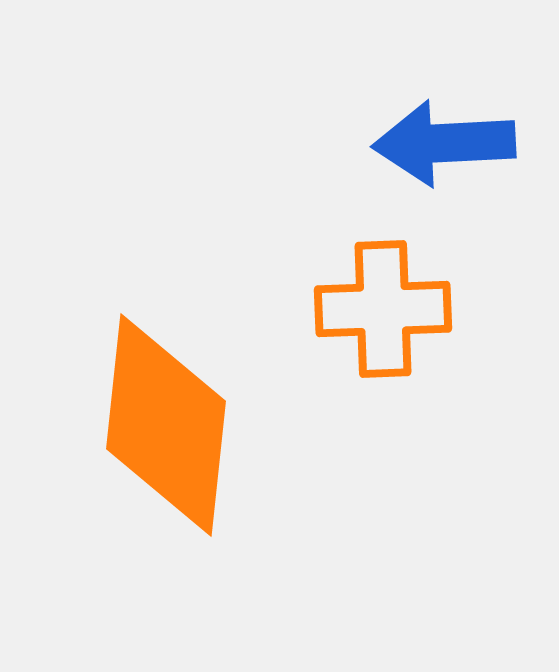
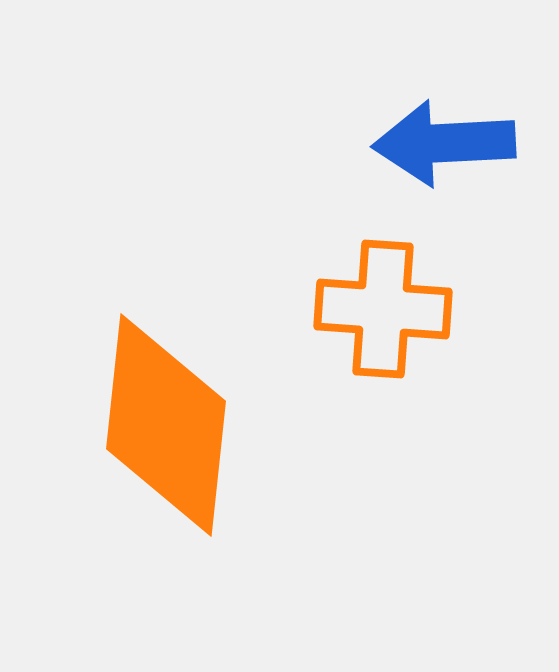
orange cross: rotated 6 degrees clockwise
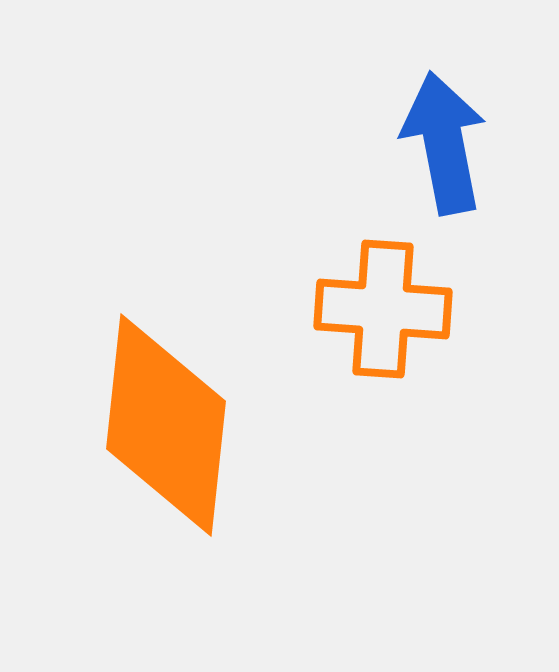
blue arrow: rotated 82 degrees clockwise
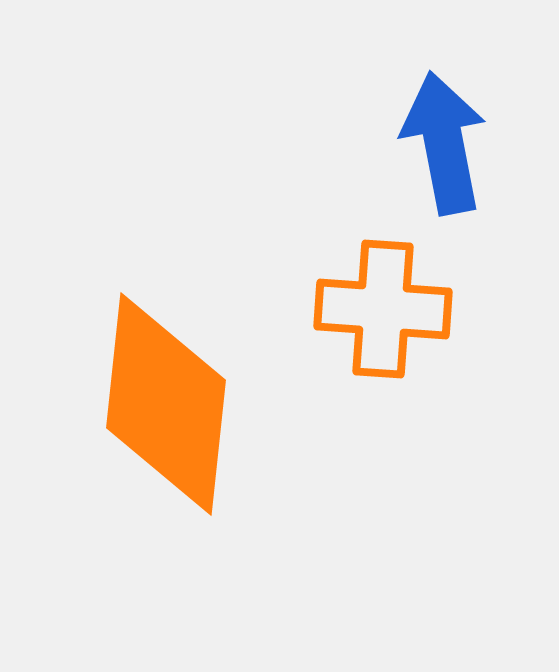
orange diamond: moved 21 px up
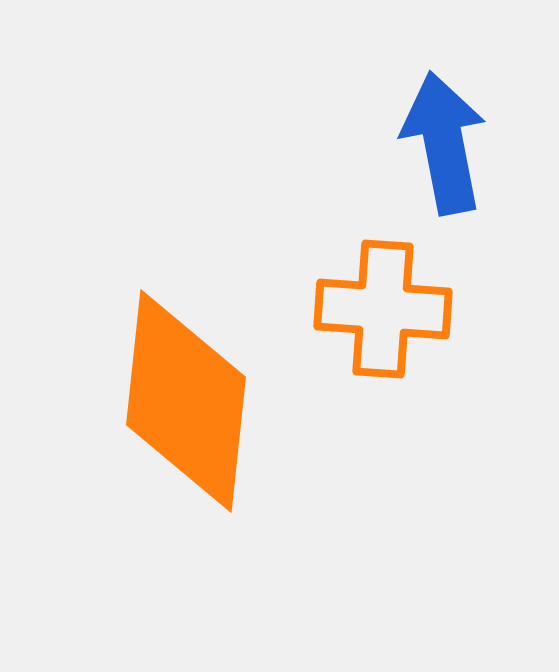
orange diamond: moved 20 px right, 3 px up
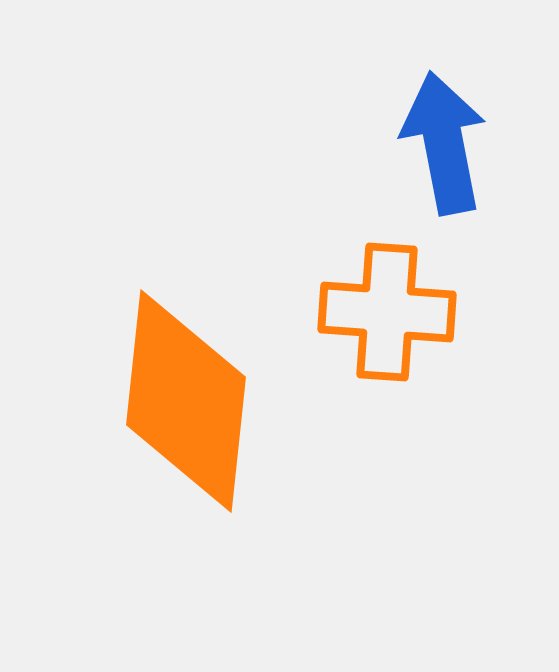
orange cross: moved 4 px right, 3 px down
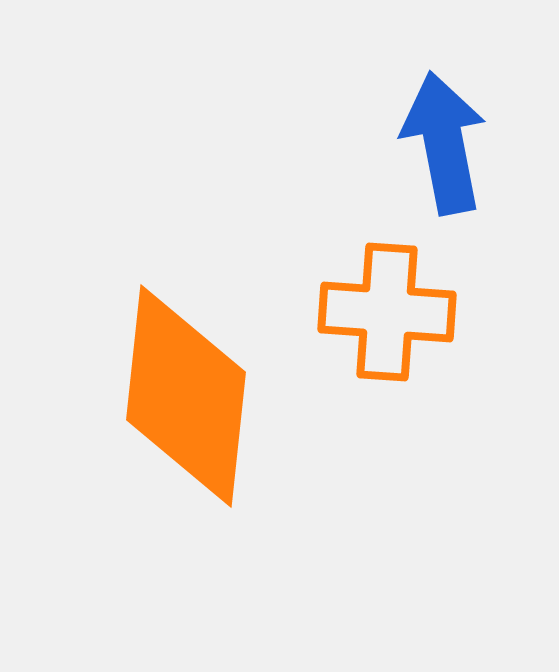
orange diamond: moved 5 px up
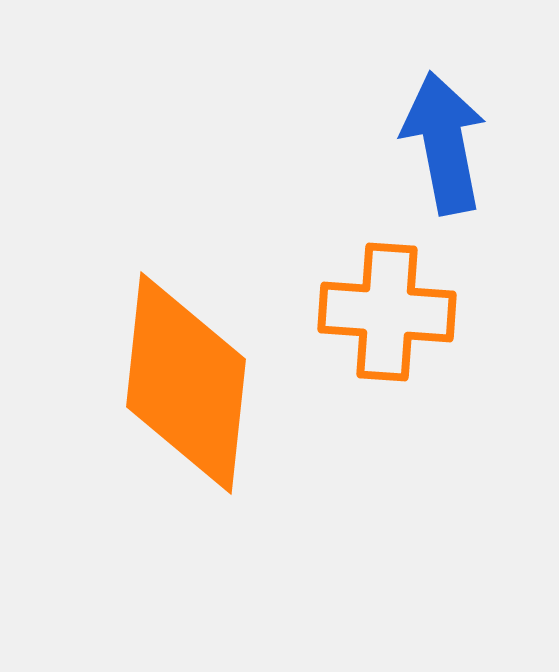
orange diamond: moved 13 px up
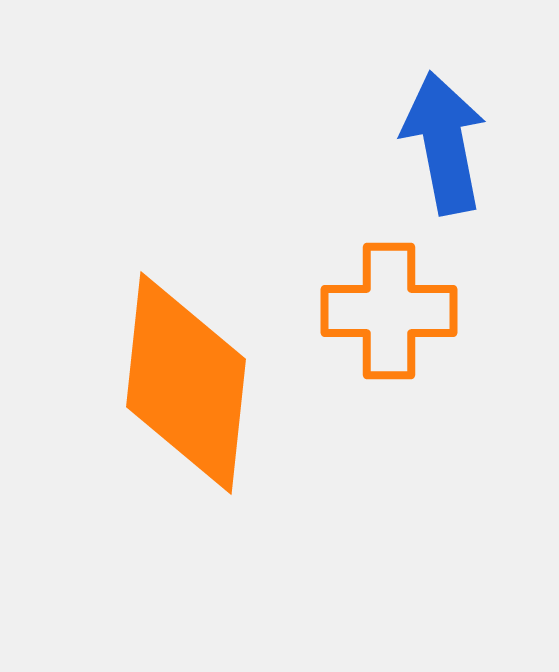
orange cross: moved 2 px right, 1 px up; rotated 4 degrees counterclockwise
